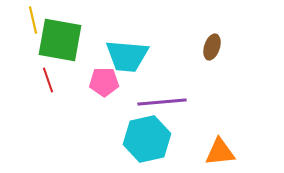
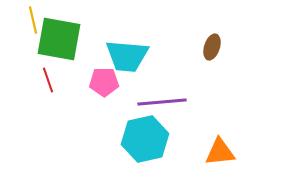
green square: moved 1 px left, 1 px up
cyan hexagon: moved 2 px left
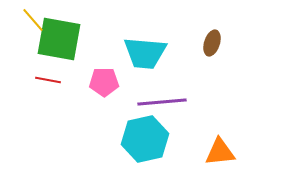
yellow line: rotated 28 degrees counterclockwise
brown ellipse: moved 4 px up
cyan trapezoid: moved 18 px right, 3 px up
red line: rotated 60 degrees counterclockwise
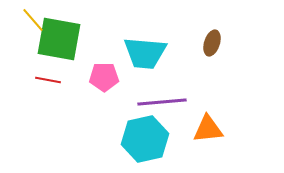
pink pentagon: moved 5 px up
orange triangle: moved 12 px left, 23 px up
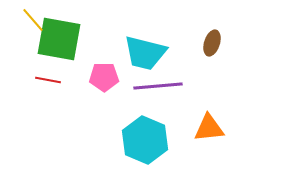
cyan trapezoid: rotated 9 degrees clockwise
purple line: moved 4 px left, 16 px up
orange triangle: moved 1 px right, 1 px up
cyan hexagon: moved 1 px down; rotated 24 degrees counterclockwise
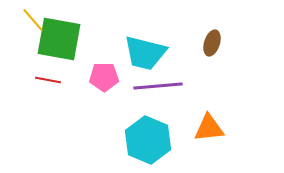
cyan hexagon: moved 3 px right
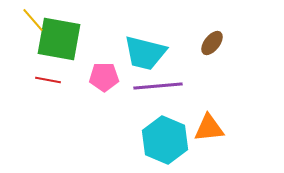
brown ellipse: rotated 20 degrees clockwise
cyan hexagon: moved 17 px right
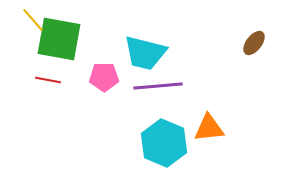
brown ellipse: moved 42 px right
cyan hexagon: moved 1 px left, 3 px down
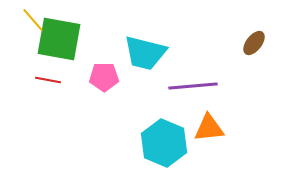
purple line: moved 35 px right
